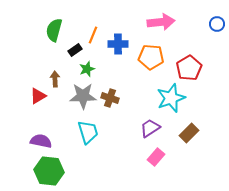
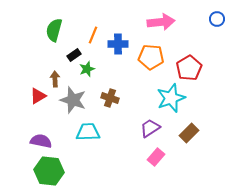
blue circle: moved 5 px up
black rectangle: moved 1 px left, 5 px down
gray star: moved 10 px left, 4 px down; rotated 20 degrees clockwise
cyan trapezoid: rotated 75 degrees counterclockwise
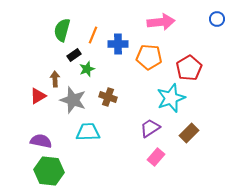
green semicircle: moved 8 px right
orange pentagon: moved 2 px left
brown cross: moved 2 px left, 1 px up
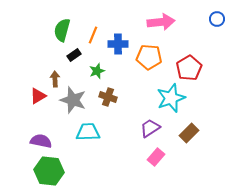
green star: moved 10 px right, 2 px down
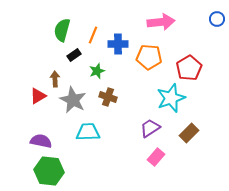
gray star: rotated 8 degrees clockwise
